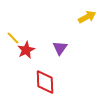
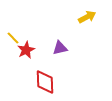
purple triangle: rotated 42 degrees clockwise
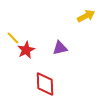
yellow arrow: moved 1 px left, 1 px up
red diamond: moved 2 px down
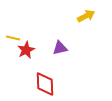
yellow line: rotated 32 degrees counterclockwise
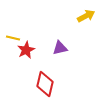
red diamond: rotated 15 degrees clockwise
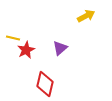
purple triangle: rotated 28 degrees counterclockwise
